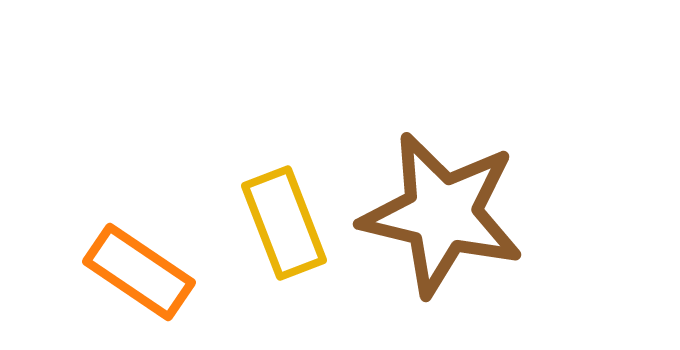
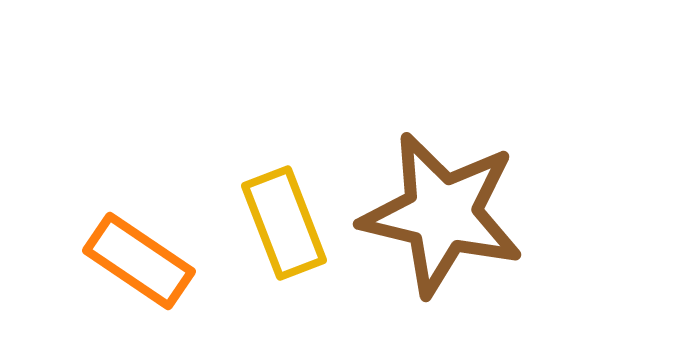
orange rectangle: moved 11 px up
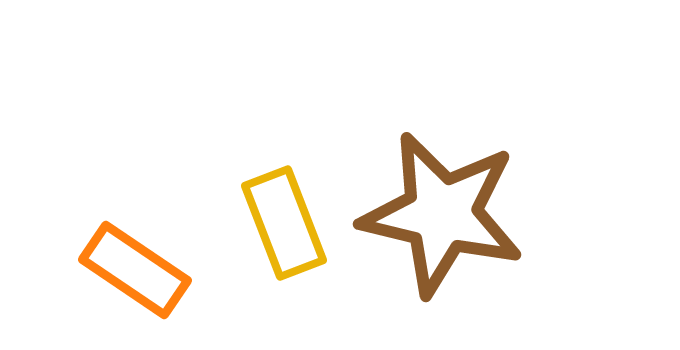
orange rectangle: moved 4 px left, 9 px down
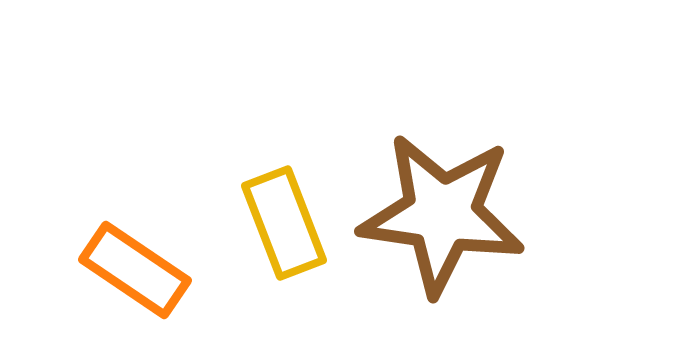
brown star: rotated 5 degrees counterclockwise
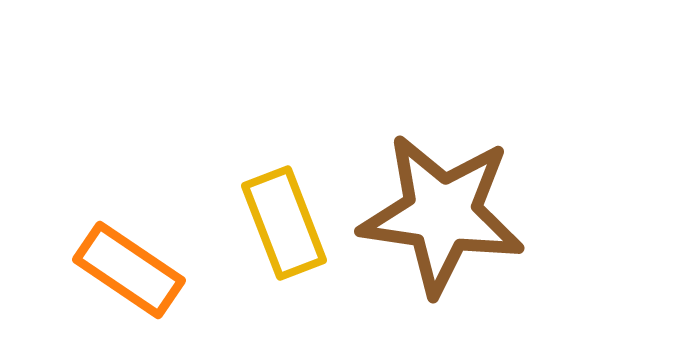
orange rectangle: moved 6 px left
